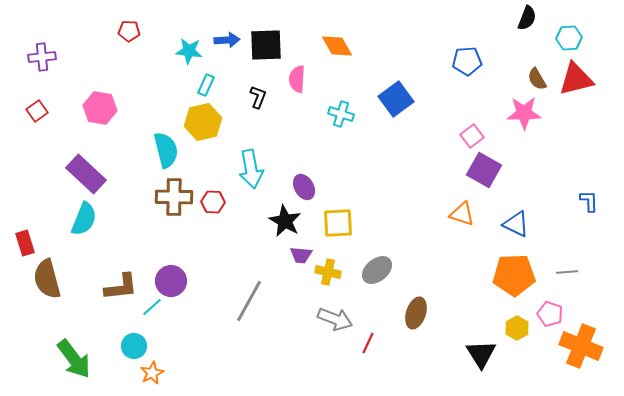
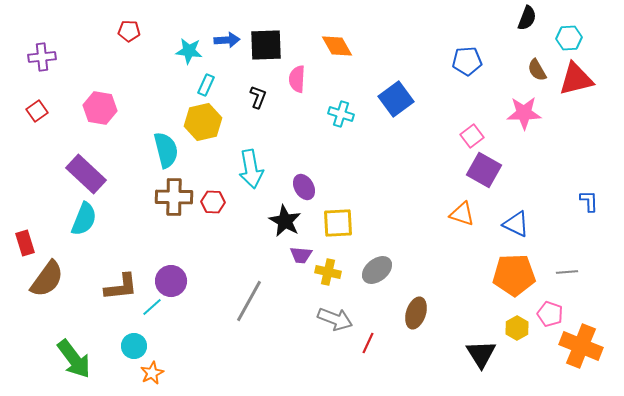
brown semicircle at (537, 79): moved 9 px up
brown semicircle at (47, 279): rotated 129 degrees counterclockwise
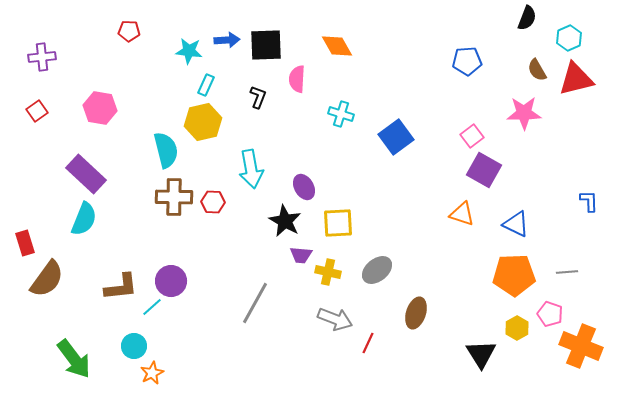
cyan hexagon at (569, 38): rotated 20 degrees counterclockwise
blue square at (396, 99): moved 38 px down
gray line at (249, 301): moved 6 px right, 2 px down
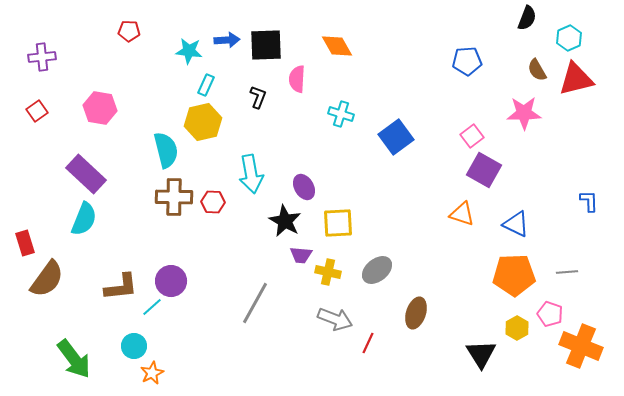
cyan arrow at (251, 169): moved 5 px down
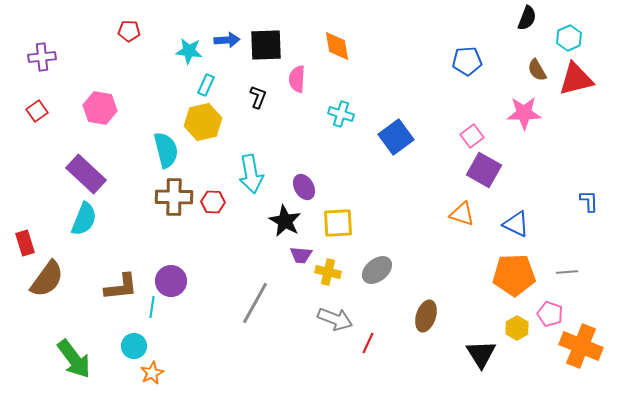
orange diamond at (337, 46): rotated 20 degrees clockwise
cyan line at (152, 307): rotated 40 degrees counterclockwise
brown ellipse at (416, 313): moved 10 px right, 3 px down
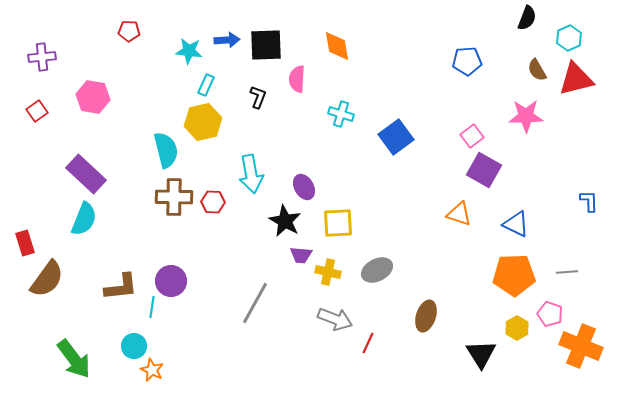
pink hexagon at (100, 108): moved 7 px left, 11 px up
pink star at (524, 113): moved 2 px right, 3 px down
orange triangle at (462, 214): moved 3 px left
gray ellipse at (377, 270): rotated 12 degrees clockwise
orange star at (152, 373): moved 3 px up; rotated 20 degrees counterclockwise
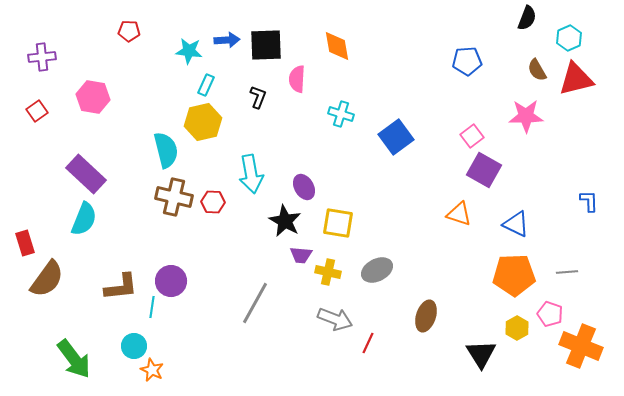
brown cross at (174, 197): rotated 12 degrees clockwise
yellow square at (338, 223): rotated 12 degrees clockwise
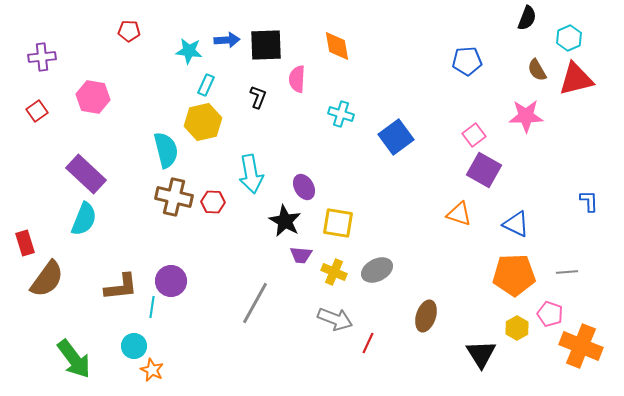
pink square at (472, 136): moved 2 px right, 1 px up
yellow cross at (328, 272): moved 6 px right; rotated 10 degrees clockwise
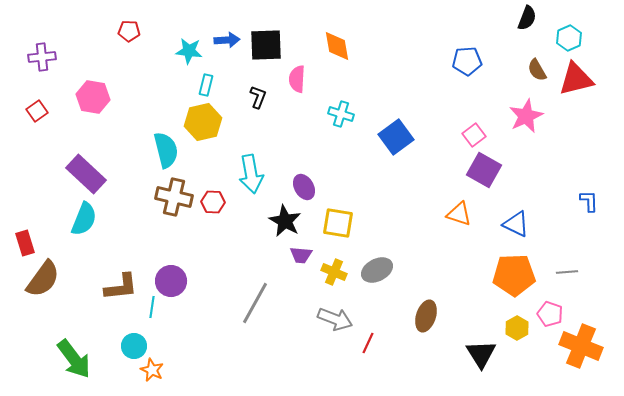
cyan rectangle at (206, 85): rotated 10 degrees counterclockwise
pink star at (526, 116): rotated 24 degrees counterclockwise
brown semicircle at (47, 279): moved 4 px left
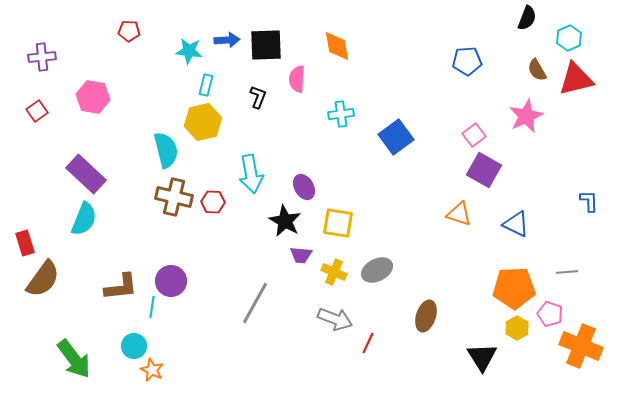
cyan cross at (341, 114): rotated 25 degrees counterclockwise
orange pentagon at (514, 275): moved 13 px down
black triangle at (481, 354): moved 1 px right, 3 px down
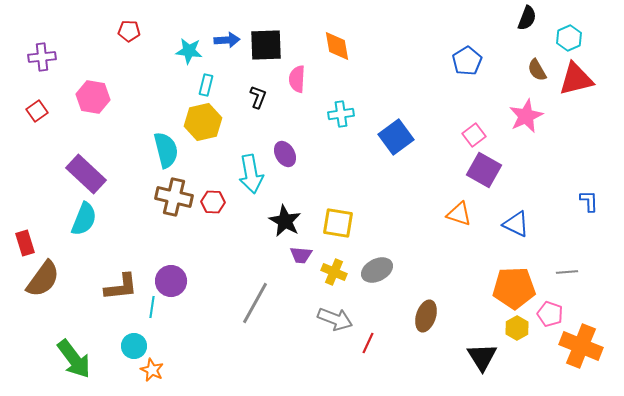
blue pentagon at (467, 61): rotated 28 degrees counterclockwise
purple ellipse at (304, 187): moved 19 px left, 33 px up
